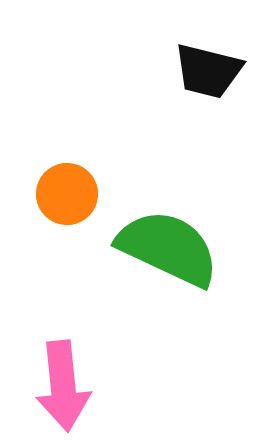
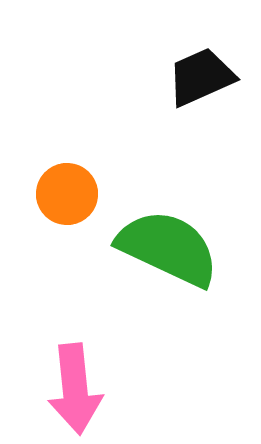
black trapezoid: moved 7 px left, 6 px down; rotated 142 degrees clockwise
pink arrow: moved 12 px right, 3 px down
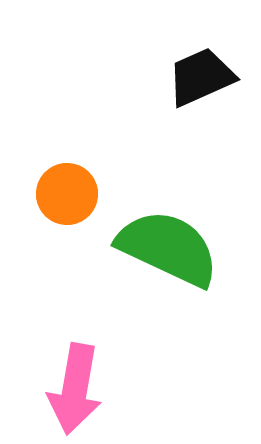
pink arrow: rotated 16 degrees clockwise
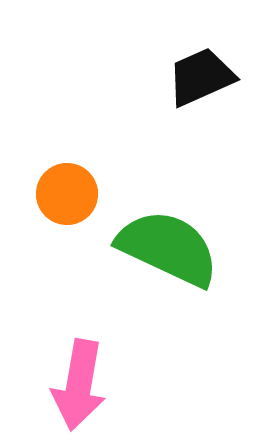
pink arrow: moved 4 px right, 4 px up
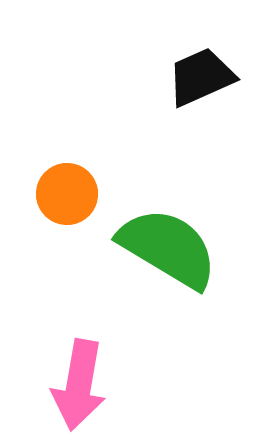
green semicircle: rotated 6 degrees clockwise
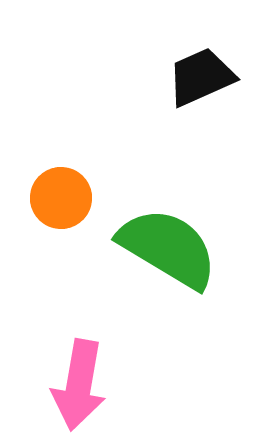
orange circle: moved 6 px left, 4 px down
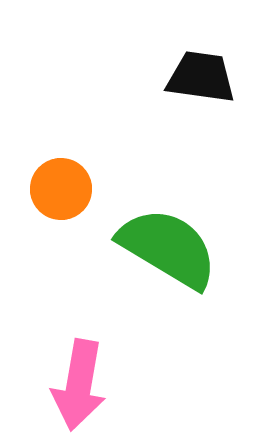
black trapezoid: rotated 32 degrees clockwise
orange circle: moved 9 px up
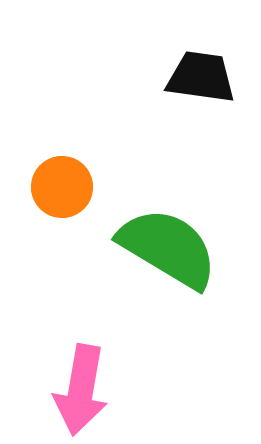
orange circle: moved 1 px right, 2 px up
pink arrow: moved 2 px right, 5 px down
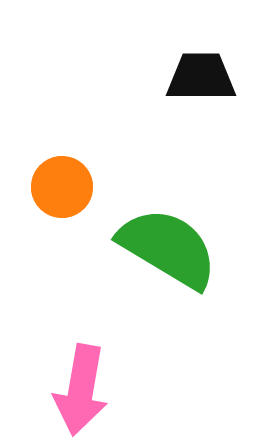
black trapezoid: rotated 8 degrees counterclockwise
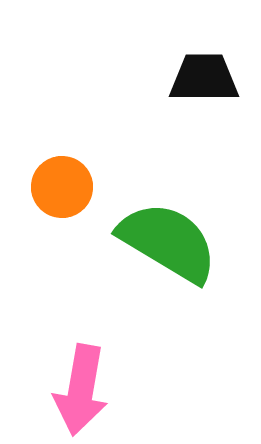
black trapezoid: moved 3 px right, 1 px down
green semicircle: moved 6 px up
